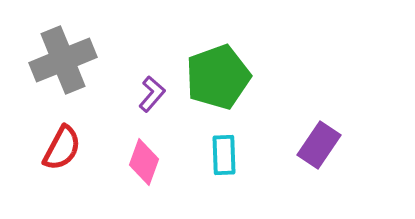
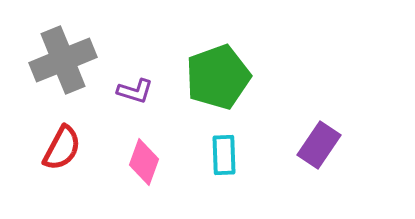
purple L-shape: moved 17 px left, 3 px up; rotated 66 degrees clockwise
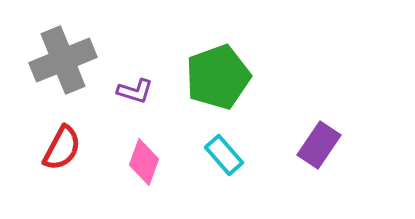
cyan rectangle: rotated 39 degrees counterclockwise
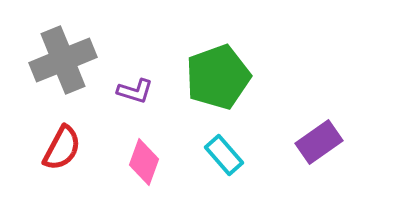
purple rectangle: moved 3 px up; rotated 21 degrees clockwise
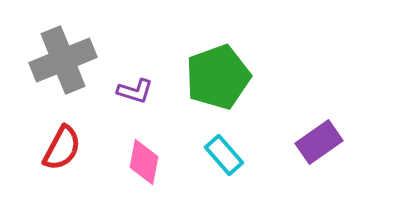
pink diamond: rotated 9 degrees counterclockwise
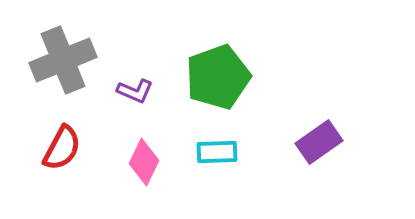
purple L-shape: rotated 6 degrees clockwise
cyan rectangle: moved 7 px left, 3 px up; rotated 51 degrees counterclockwise
pink diamond: rotated 15 degrees clockwise
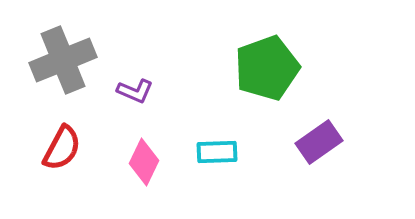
green pentagon: moved 49 px right, 9 px up
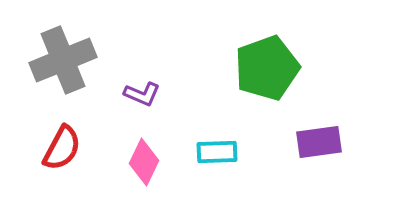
purple L-shape: moved 7 px right, 3 px down
purple rectangle: rotated 27 degrees clockwise
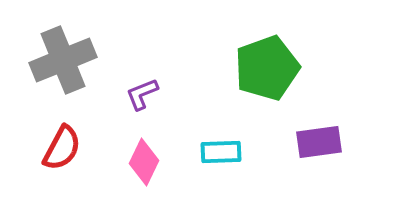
purple L-shape: rotated 135 degrees clockwise
cyan rectangle: moved 4 px right
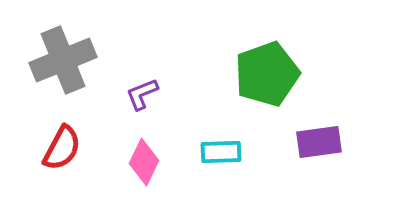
green pentagon: moved 6 px down
